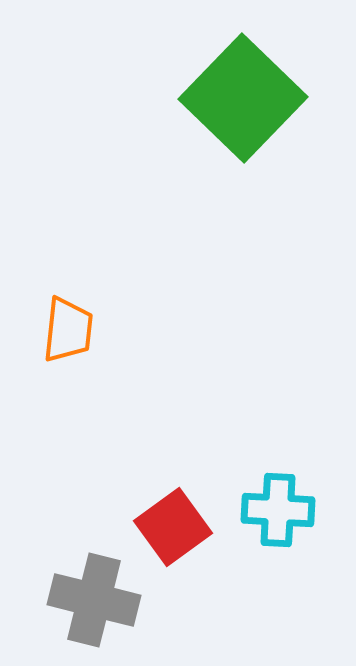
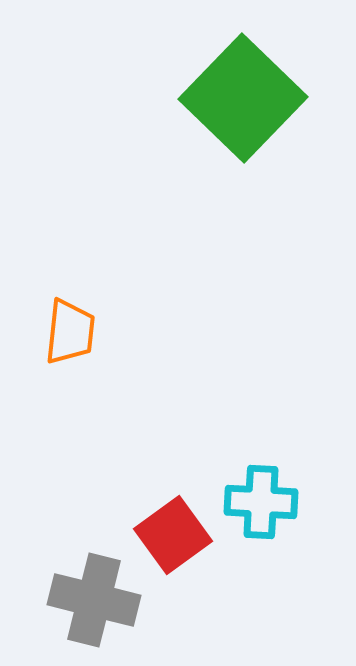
orange trapezoid: moved 2 px right, 2 px down
cyan cross: moved 17 px left, 8 px up
red square: moved 8 px down
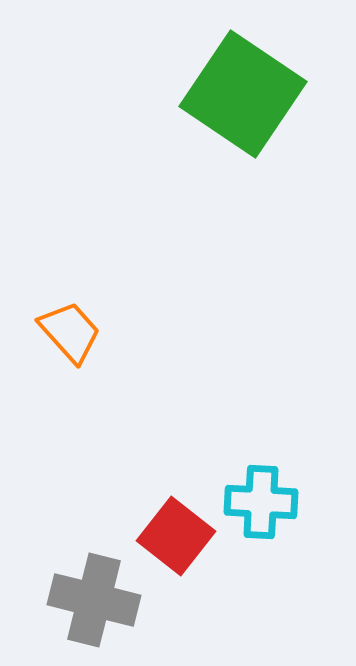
green square: moved 4 px up; rotated 10 degrees counterclockwise
orange trapezoid: rotated 48 degrees counterclockwise
red square: moved 3 px right, 1 px down; rotated 16 degrees counterclockwise
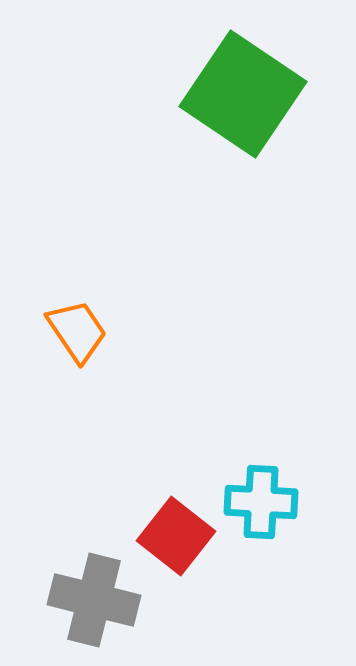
orange trapezoid: moved 7 px right, 1 px up; rotated 8 degrees clockwise
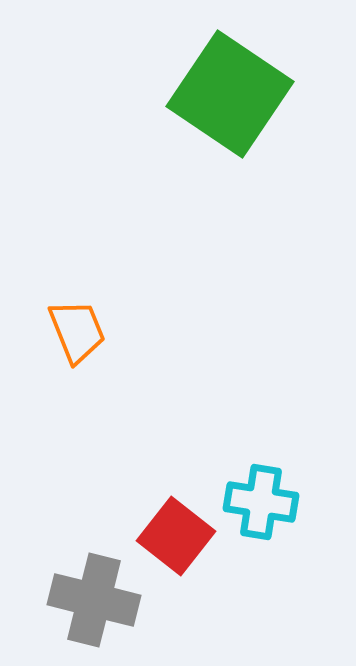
green square: moved 13 px left
orange trapezoid: rotated 12 degrees clockwise
cyan cross: rotated 6 degrees clockwise
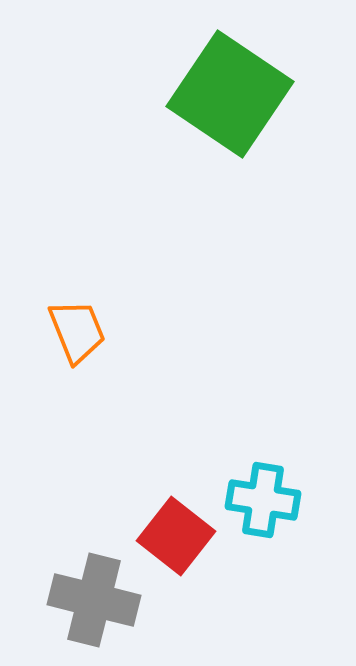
cyan cross: moved 2 px right, 2 px up
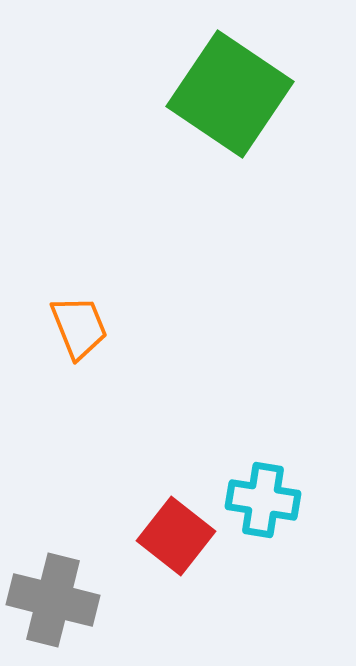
orange trapezoid: moved 2 px right, 4 px up
gray cross: moved 41 px left
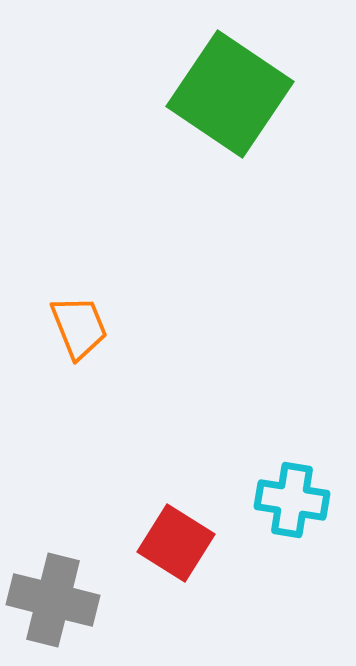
cyan cross: moved 29 px right
red square: moved 7 px down; rotated 6 degrees counterclockwise
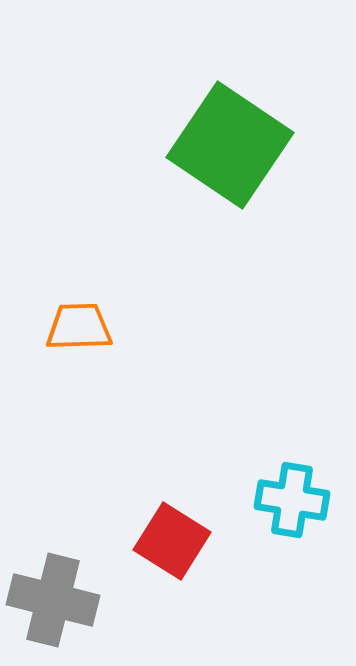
green square: moved 51 px down
orange trapezoid: rotated 70 degrees counterclockwise
red square: moved 4 px left, 2 px up
